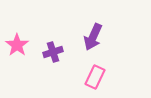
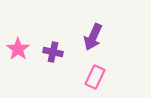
pink star: moved 1 px right, 4 px down
purple cross: rotated 30 degrees clockwise
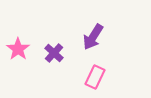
purple arrow: rotated 8 degrees clockwise
purple cross: moved 1 px right, 1 px down; rotated 30 degrees clockwise
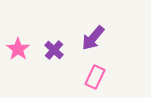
purple arrow: moved 1 px down; rotated 8 degrees clockwise
purple cross: moved 3 px up
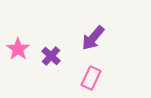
purple cross: moved 3 px left, 6 px down
pink rectangle: moved 4 px left, 1 px down
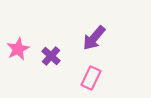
purple arrow: moved 1 px right
pink star: rotated 10 degrees clockwise
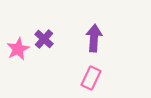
purple arrow: rotated 144 degrees clockwise
purple cross: moved 7 px left, 17 px up
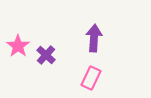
purple cross: moved 2 px right, 16 px down
pink star: moved 3 px up; rotated 10 degrees counterclockwise
